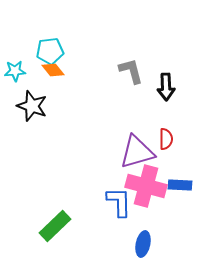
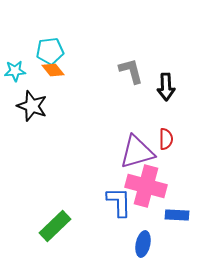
blue rectangle: moved 3 px left, 30 px down
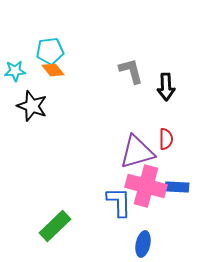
blue rectangle: moved 28 px up
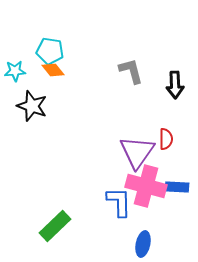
cyan pentagon: rotated 16 degrees clockwise
black arrow: moved 9 px right, 2 px up
purple triangle: rotated 39 degrees counterclockwise
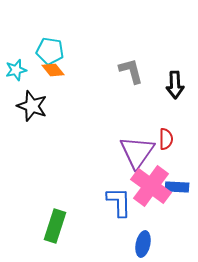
cyan star: moved 1 px right, 1 px up; rotated 10 degrees counterclockwise
pink cross: moved 5 px right; rotated 21 degrees clockwise
green rectangle: rotated 28 degrees counterclockwise
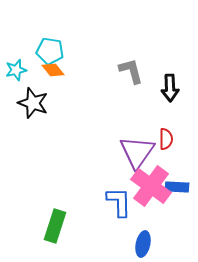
black arrow: moved 5 px left, 3 px down
black star: moved 1 px right, 3 px up
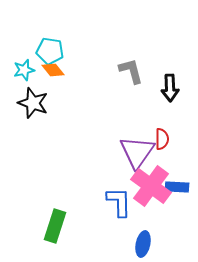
cyan star: moved 8 px right
red semicircle: moved 4 px left
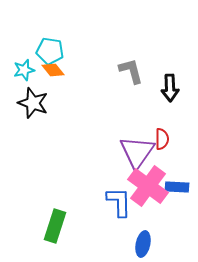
pink cross: moved 3 px left
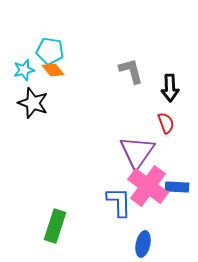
red semicircle: moved 4 px right, 16 px up; rotated 20 degrees counterclockwise
